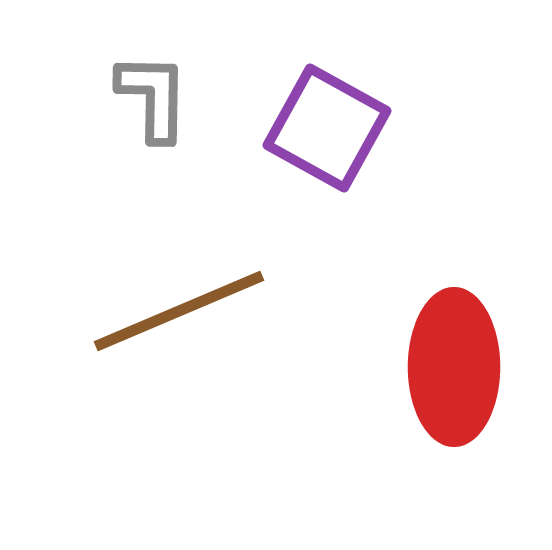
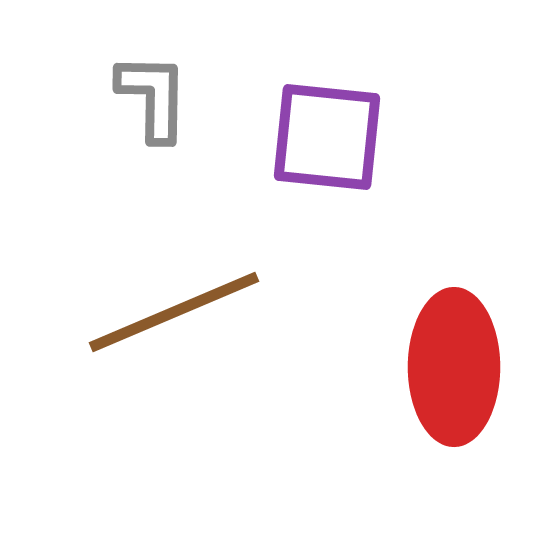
purple square: moved 9 px down; rotated 23 degrees counterclockwise
brown line: moved 5 px left, 1 px down
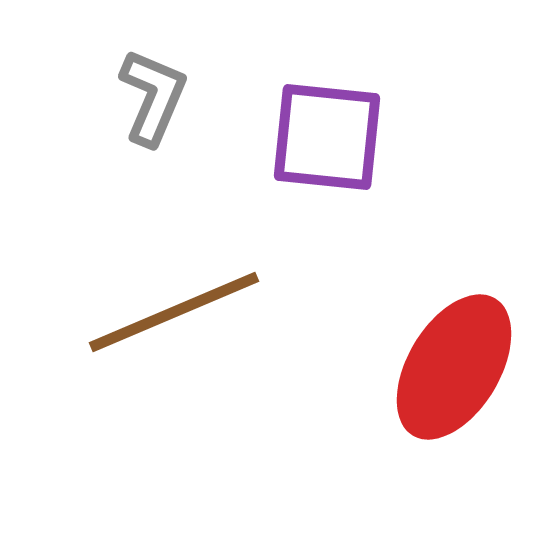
gray L-shape: rotated 22 degrees clockwise
red ellipse: rotated 31 degrees clockwise
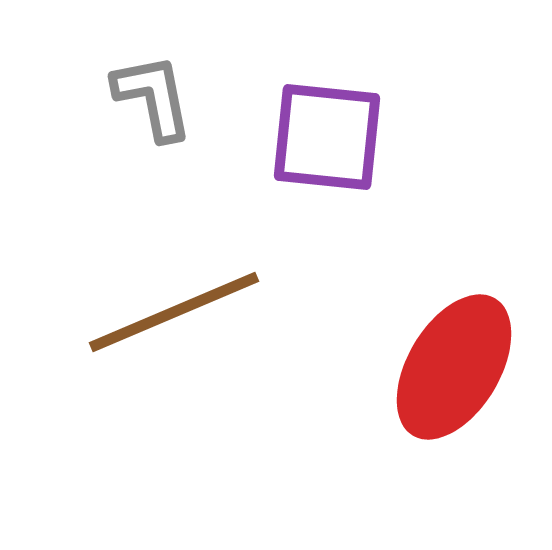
gray L-shape: rotated 34 degrees counterclockwise
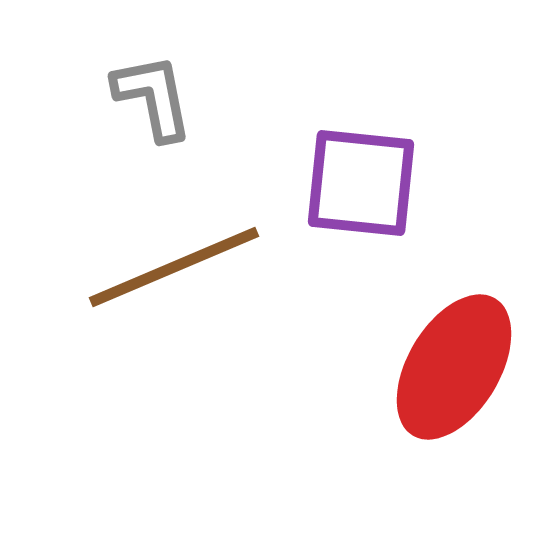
purple square: moved 34 px right, 46 px down
brown line: moved 45 px up
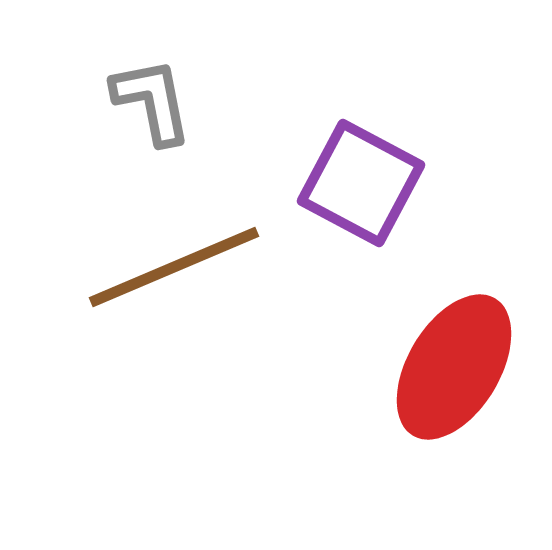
gray L-shape: moved 1 px left, 4 px down
purple square: rotated 22 degrees clockwise
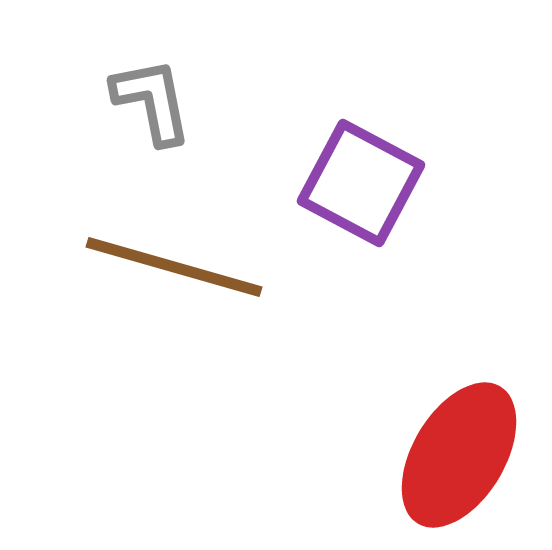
brown line: rotated 39 degrees clockwise
red ellipse: moved 5 px right, 88 px down
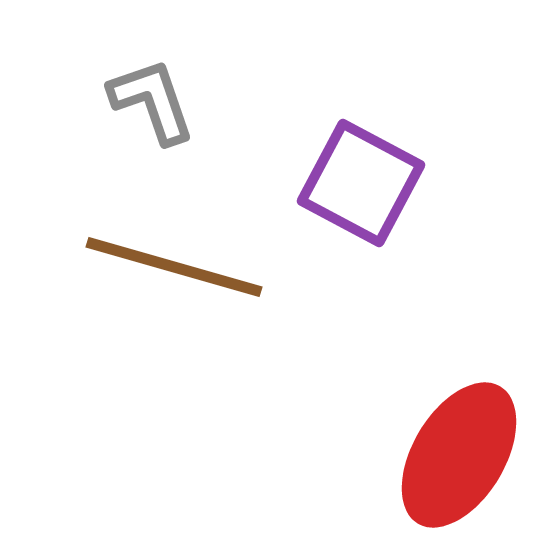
gray L-shape: rotated 8 degrees counterclockwise
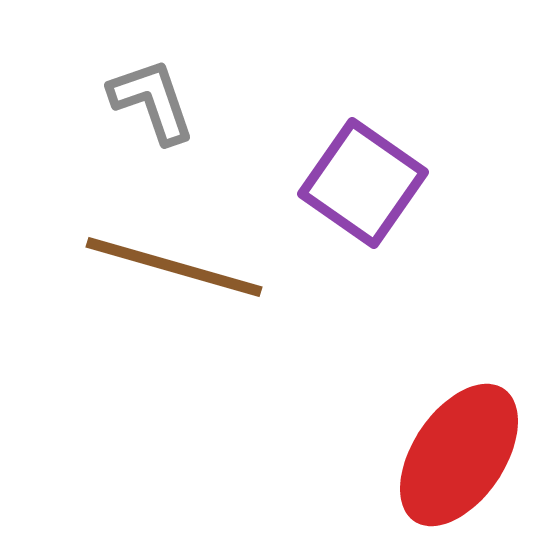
purple square: moved 2 px right; rotated 7 degrees clockwise
red ellipse: rotated 3 degrees clockwise
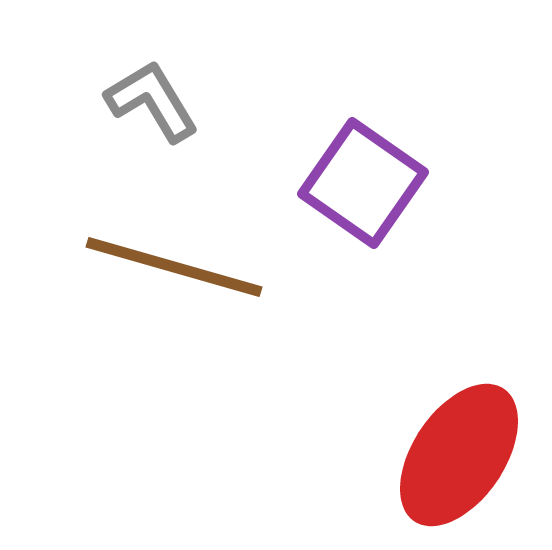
gray L-shape: rotated 12 degrees counterclockwise
